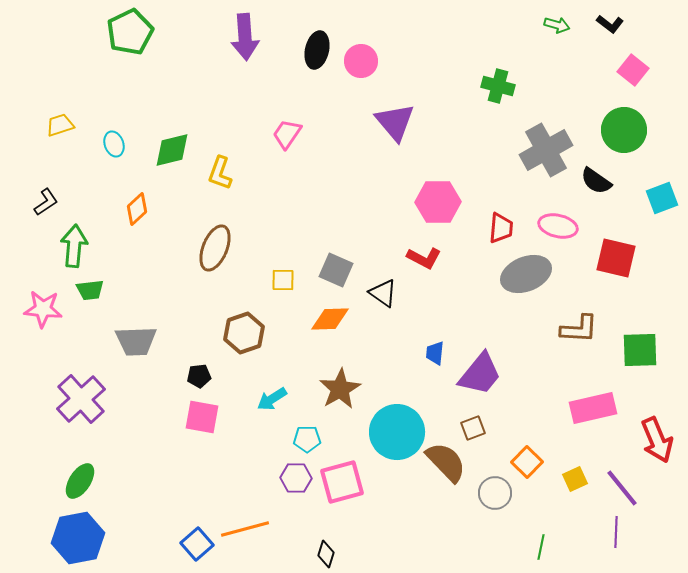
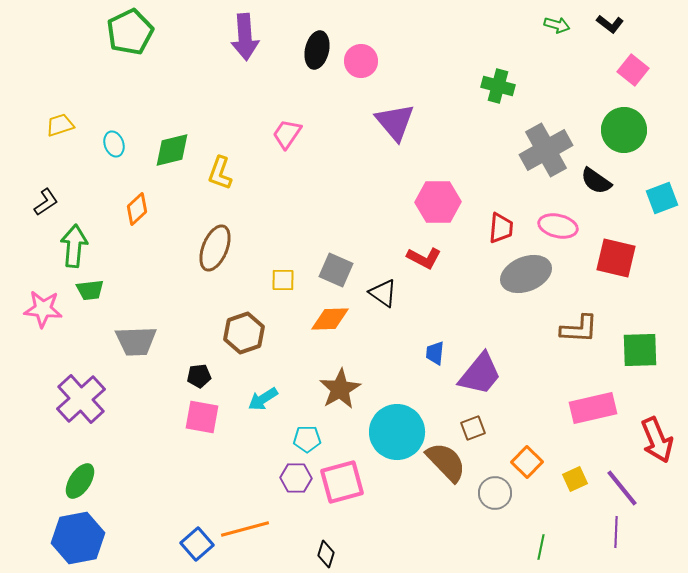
cyan arrow at (272, 399): moved 9 px left
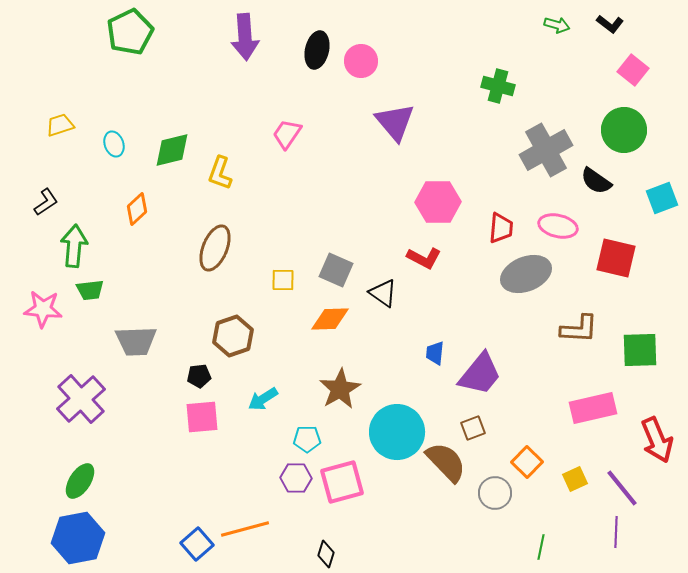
brown hexagon at (244, 333): moved 11 px left, 3 px down
pink square at (202, 417): rotated 15 degrees counterclockwise
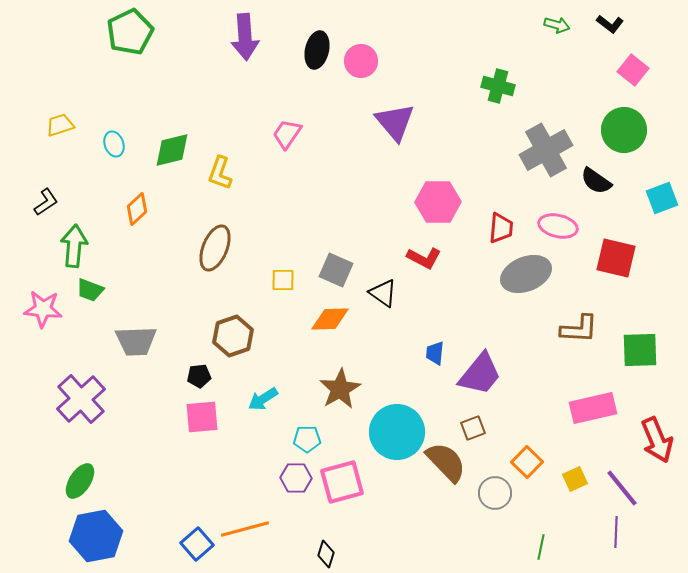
green trapezoid at (90, 290): rotated 28 degrees clockwise
blue hexagon at (78, 538): moved 18 px right, 2 px up
